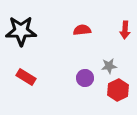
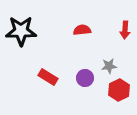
red rectangle: moved 22 px right
red hexagon: moved 1 px right
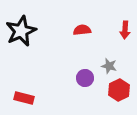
black star: rotated 24 degrees counterclockwise
gray star: rotated 21 degrees clockwise
red rectangle: moved 24 px left, 21 px down; rotated 18 degrees counterclockwise
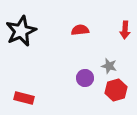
red semicircle: moved 2 px left
red hexagon: moved 3 px left; rotated 10 degrees clockwise
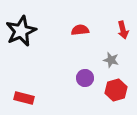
red arrow: moved 2 px left; rotated 18 degrees counterclockwise
gray star: moved 2 px right, 6 px up
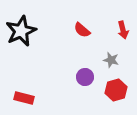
red semicircle: moved 2 px right; rotated 132 degrees counterclockwise
purple circle: moved 1 px up
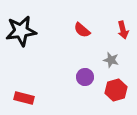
black star: rotated 16 degrees clockwise
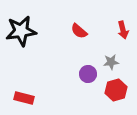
red semicircle: moved 3 px left, 1 px down
gray star: moved 2 px down; rotated 21 degrees counterclockwise
purple circle: moved 3 px right, 3 px up
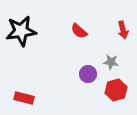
gray star: rotated 14 degrees clockwise
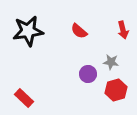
black star: moved 7 px right
red rectangle: rotated 30 degrees clockwise
